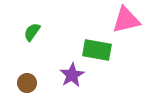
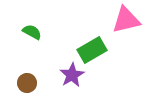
green semicircle: rotated 84 degrees clockwise
green rectangle: moved 5 px left; rotated 40 degrees counterclockwise
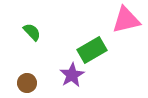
green semicircle: rotated 18 degrees clockwise
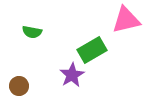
green semicircle: rotated 144 degrees clockwise
brown circle: moved 8 px left, 3 px down
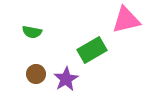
purple star: moved 6 px left, 4 px down
brown circle: moved 17 px right, 12 px up
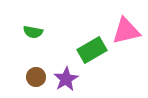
pink triangle: moved 11 px down
green semicircle: moved 1 px right
brown circle: moved 3 px down
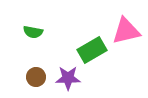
purple star: moved 2 px right, 1 px up; rotated 30 degrees clockwise
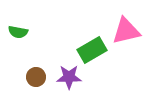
green semicircle: moved 15 px left
purple star: moved 1 px right, 1 px up
